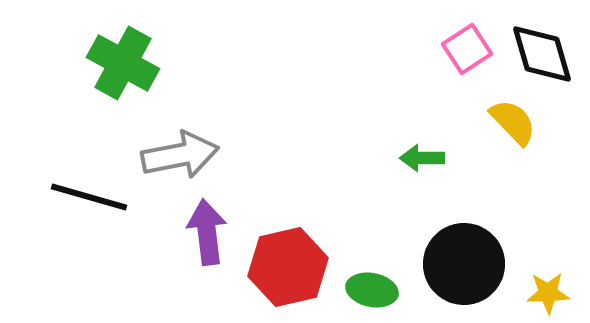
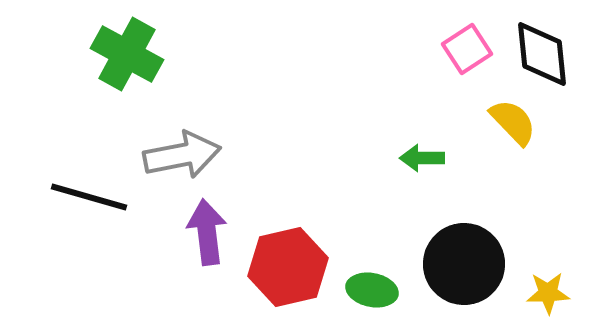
black diamond: rotated 10 degrees clockwise
green cross: moved 4 px right, 9 px up
gray arrow: moved 2 px right
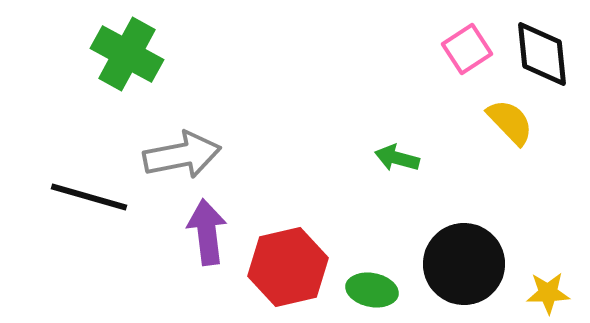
yellow semicircle: moved 3 px left
green arrow: moved 25 px left; rotated 15 degrees clockwise
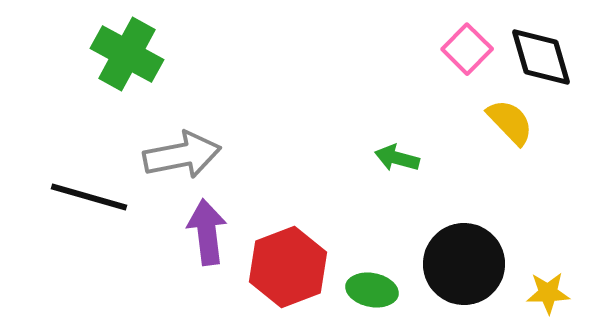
pink square: rotated 12 degrees counterclockwise
black diamond: moved 1 px left, 3 px down; rotated 10 degrees counterclockwise
red hexagon: rotated 8 degrees counterclockwise
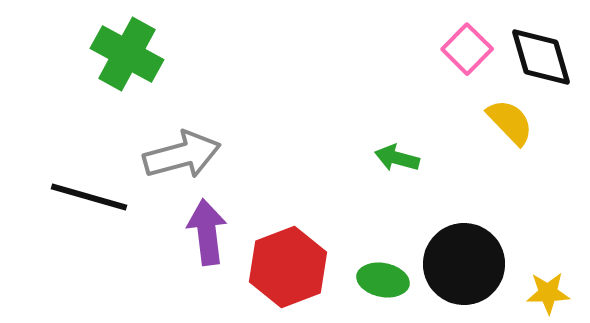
gray arrow: rotated 4 degrees counterclockwise
green ellipse: moved 11 px right, 10 px up
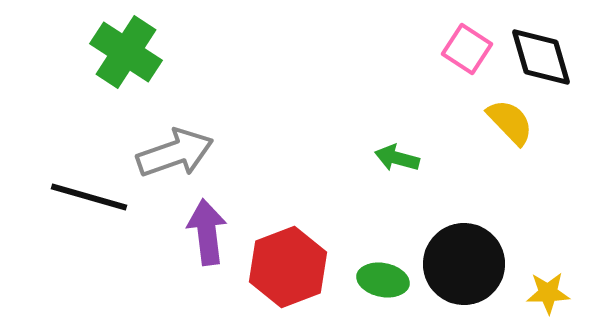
pink square: rotated 12 degrees counterclockwise
green cross: moved 1 px left, 2 px up; rotated 4 degrees clockwise
gray arrow: moved 7 px left, 2 px up; rotated 4 degrees counterclockwise
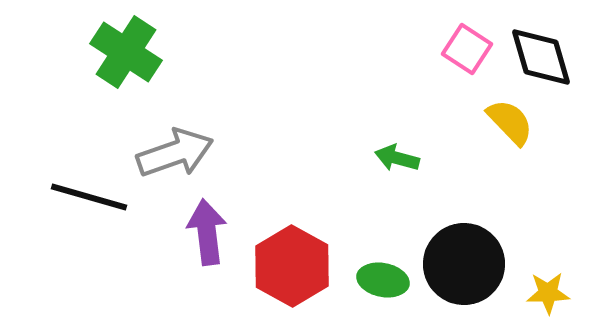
red hexagon: moved 4 px right, 1 px up; rotated 10 degrees counterclockwise
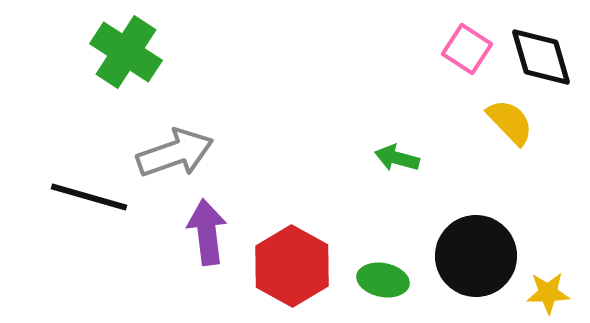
black circle: moved 12 px right, 8 px up
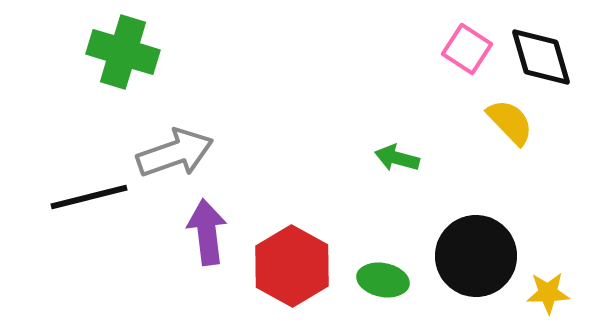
green cross: moved 3 px left; rotated 16 degrees counterclockwise
black line: rotated 30 degrees counterclockwise
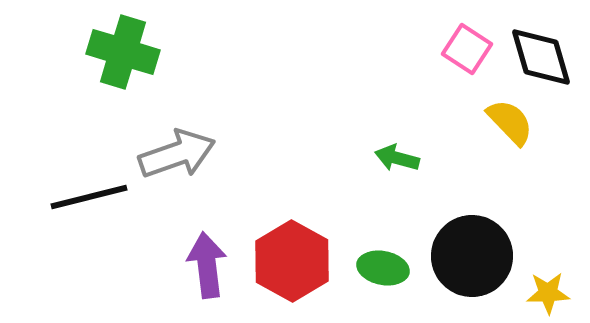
gray arrow: moved 2 px right, 1 px down
purple arrow: moved 33 px down
black circle: moved 4 px left
red hexagon: moved 5 px up
green ellipse: moved 12 px up
